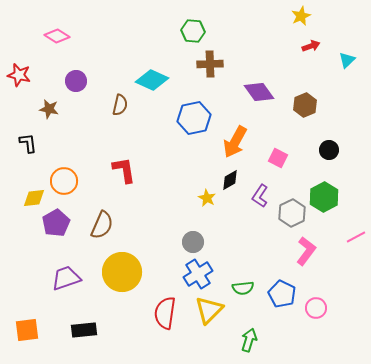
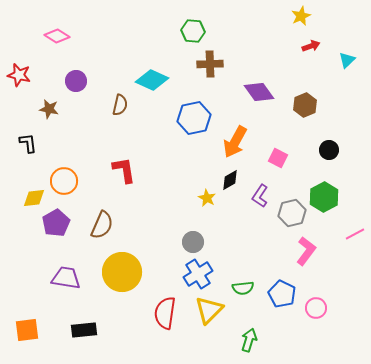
gray hexagon at (292, 213): rotated 12 degrees clockwise
pink line at (356, 237): moved 1 px left, 3 px up
purple trapezoid at (66, 278): rotated 28 degrees clockwise
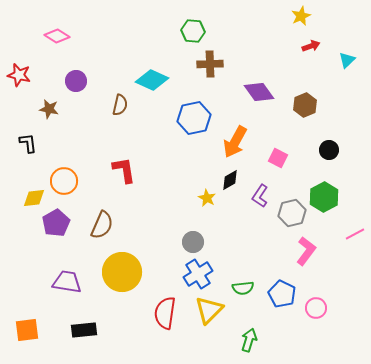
purple trapezoid at (66, 278): moved 1 px right, 4 px down
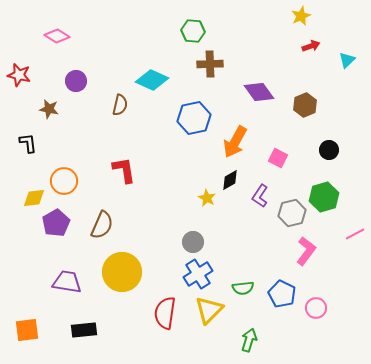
green hexagon at (324, 197): rotated 12 degrees clockwise
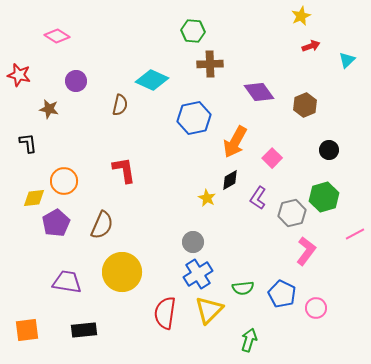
pink square at (278, 158): moved 6 px left; rotated 18 degrees clockwise
purple L-shape at (260, 196): moved 2 px left, 2 px down
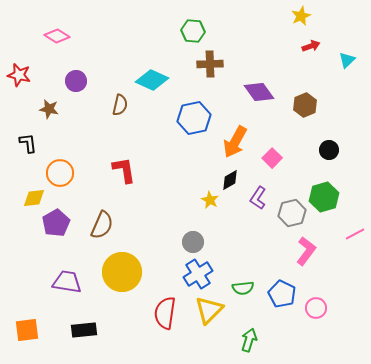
orange circle at (64, 181): moved 4 px left, 8 px up
yellow star at (207, 198): moved 3 px right, 2 px down
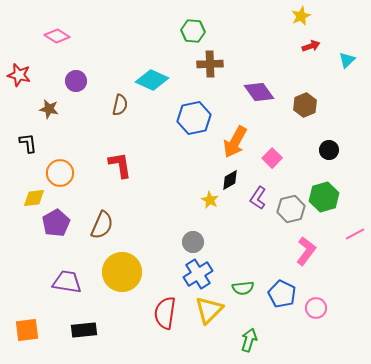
red L-shape at (124, 170): moved 4 px left, 5 px up
gray hexagon at (292, 213): moved 1 px left, 4 px up
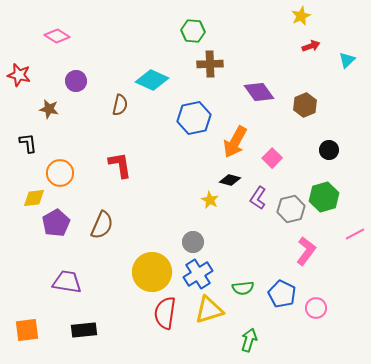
black diamond at (230, 180): rotated 45 degrees clockwise
yellow circle at (122, 272): moved 30 px right
yellow triangle at (209, 310): rotated 28 degrees clockwise
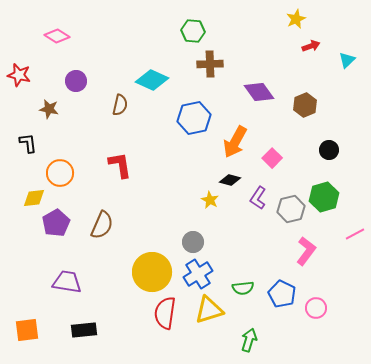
yellow star at (301, 16): moved 5 px left, 3 px down
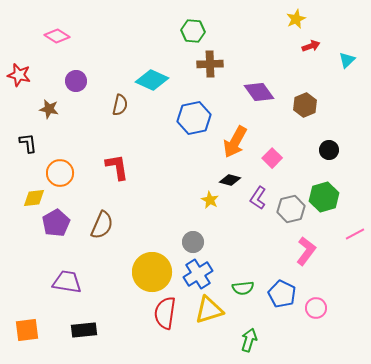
red L-shape at (120, 165): moved 3 px left, 2 px down
